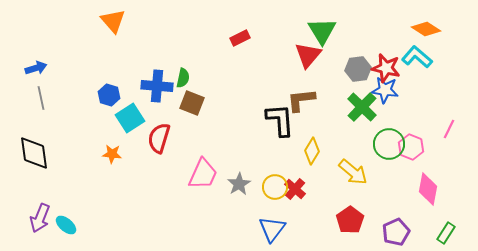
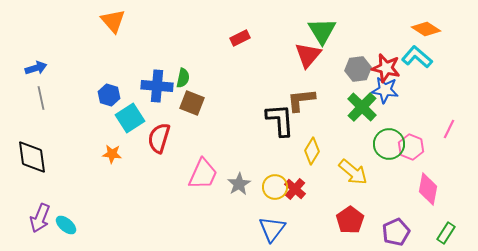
black diamond: moved 2 px left, 4 px down
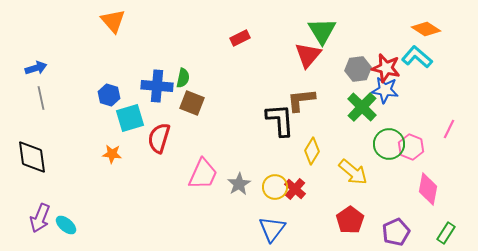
cyan square: rotated 16 degrees clockwise
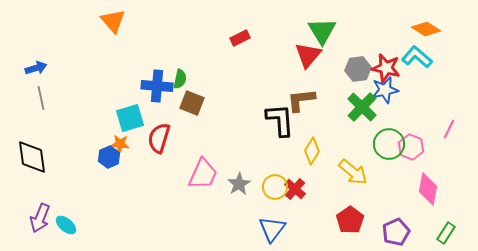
green semicircle: moved 3 px left, 1 px down
blue star: rotated 20 degrees counterclockwise
blue hexagon: moved 62 px down; rotated 20 degrees clockwise
orange star: moved 8 px right, 10 px up
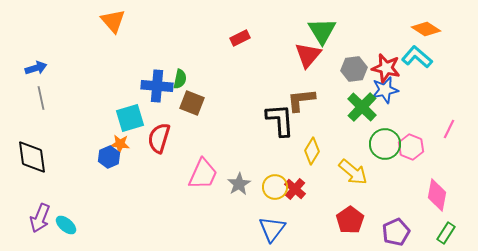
gray hexagon: moved 4 px left
green circle: moved 4 px left
pink diamond: moved 9 px right, 6 px down
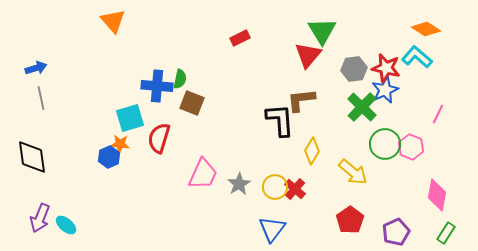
blue star: rotated 12 degrees counterclockwise
pink line: moved 11 px left, 15 px up
